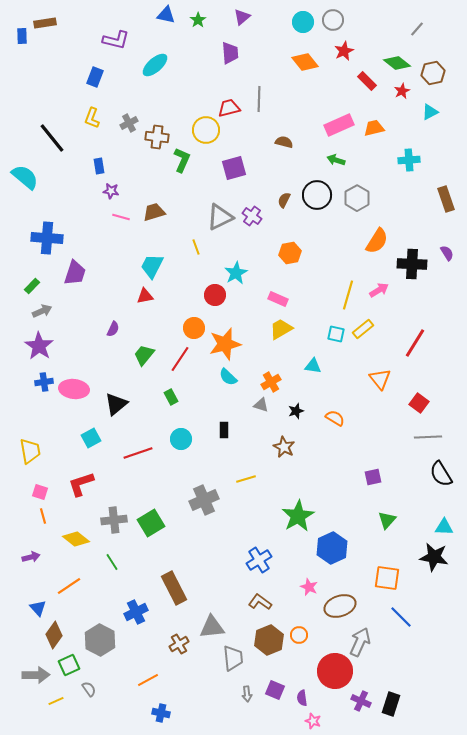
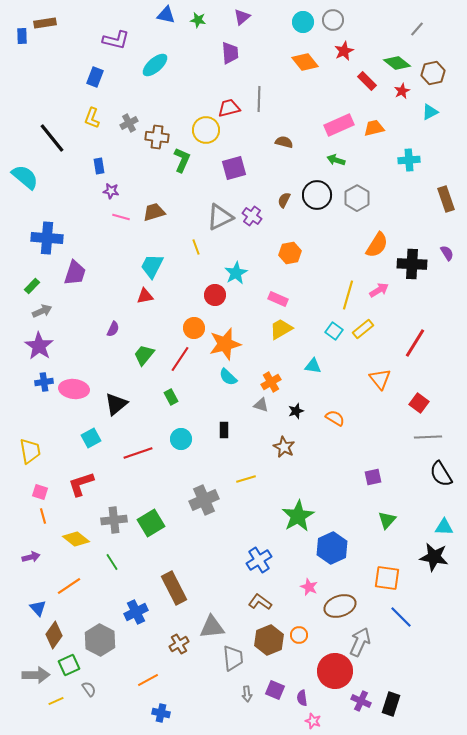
green star at (198, 20): rotated 28 degrees counterclockwise
orange semicircle at (377, 241): moved 4 px down
cyan square at (336, 334): moved 2 px left, 3 px up; rotated 24 degrees clockwise
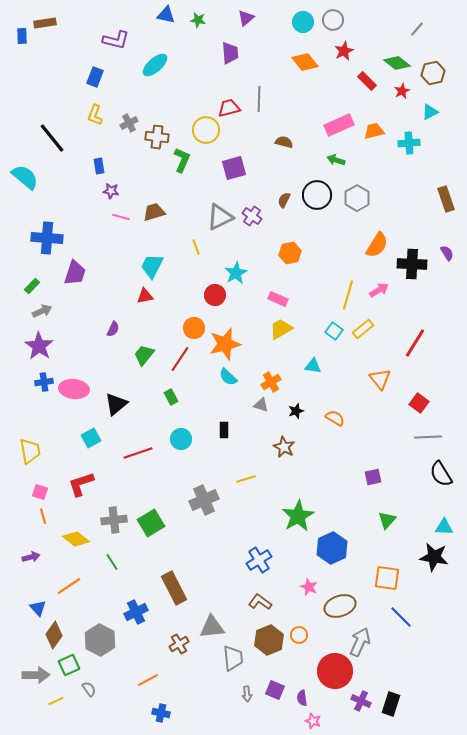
purple triangle at (242, 17): moved 4 px right, 1 px down
yellow L-shape at (92, 118): moved 3 px right, 3 px up
orange trapezoid at (374, 128): moved 3 px down
cyan cross at (409, 160): moved 17 px up
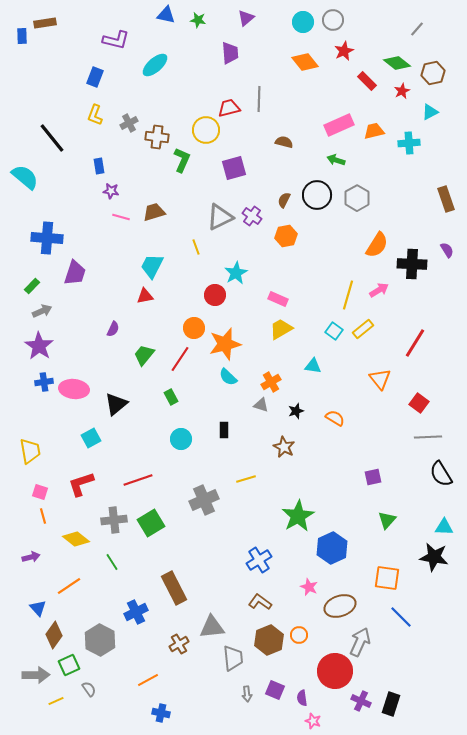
orange hexagon at (290, 253): moved 4 px left, 17 px up
purple semicircle at (447, 253): moved 3 px up
red line at (138, 453): moved 27 px down
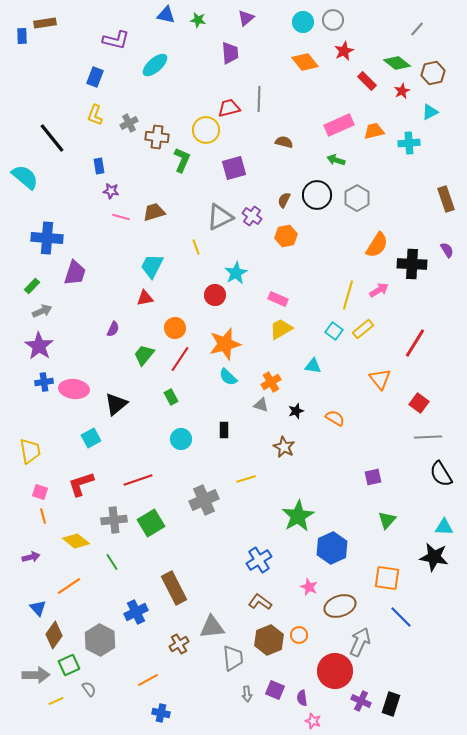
red triangle at (145, 296): moved 2 px down
orange circle at (194, 328): moved 19 px left
yellow diamond at (76, 539): moved 2 px down
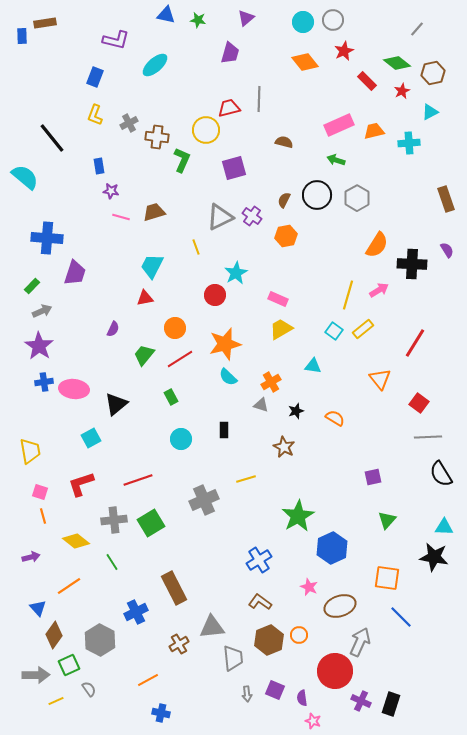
purple trapezoid at (230, 53): rotated 20 degrees clockwise
red line at (180, 359): rotated 24 degrees clockwise
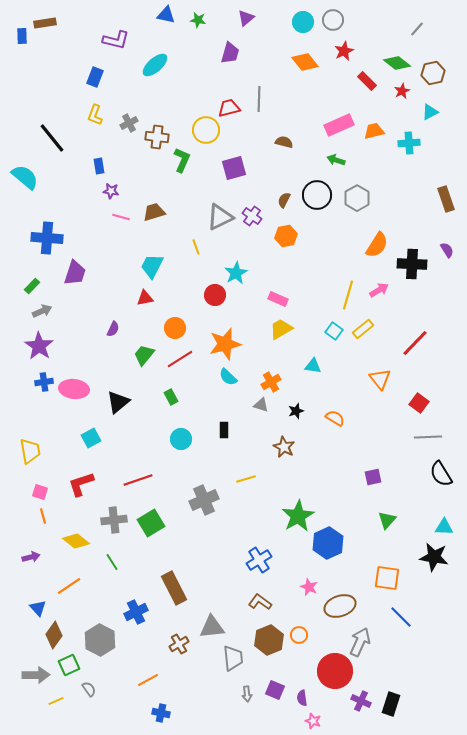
red line at (415, 343): rotated 12 degrees clockwise
black triangle at (116, 404): moved 2 px right, 2 px up
blue hexagon at (332, 548): moved 4 px left, 5 px up
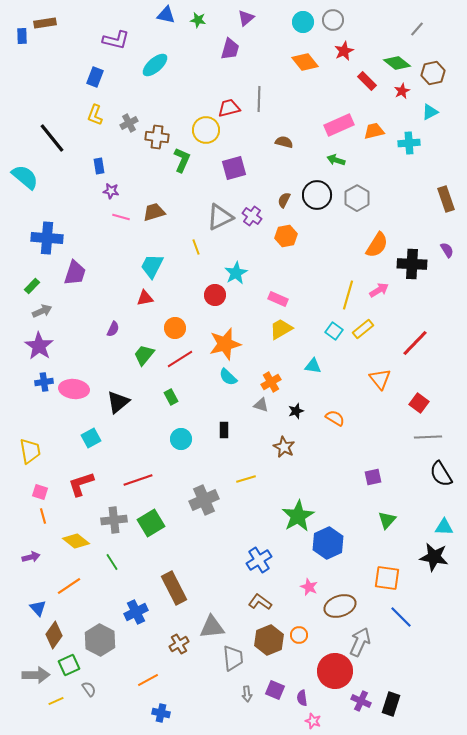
purple trapezoid at (230, 53): moved 4 px up
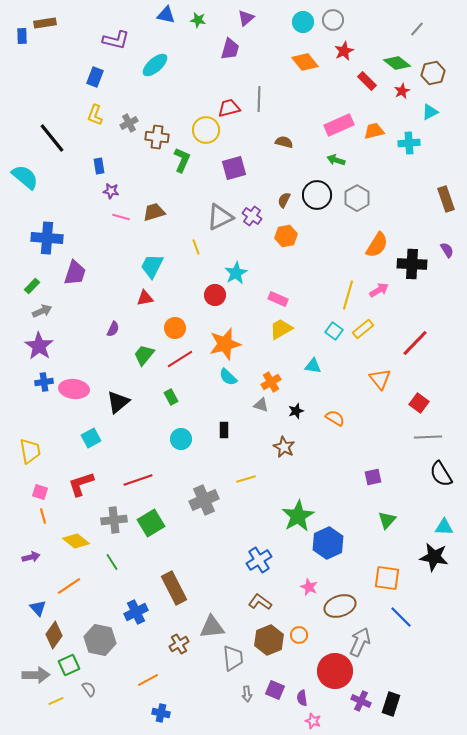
gray hexagon at (100, 640): rotated 16 degrees counterclockwise
